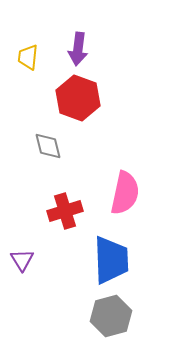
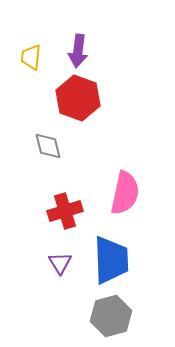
purple arrow: moved 2 px down
yellow trapezoid: moved 3 px right
purple triangle: moved 38 px right, 3 px down
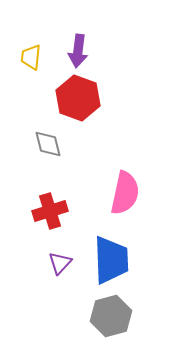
gray diamond: moved 2 px up
red cross: moved 15 px left
purple triangle: rotated 15 degrees clockwise
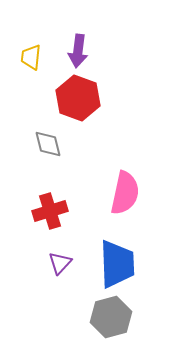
blue trapezoid: moved 6 px right, 4 px down
gray hexagon: moved 1 px down
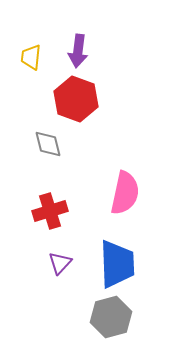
red hexagon: moved 2 px left, 1 px down
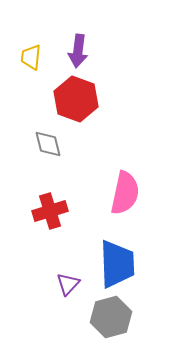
purple triangle: moved 8 px right, 21 px down
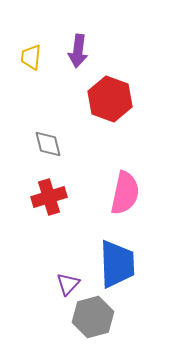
red hexagon: moved 34 px right
red cross: moved 1 px left, 14 px up
gray hexagon: moved 18 px left
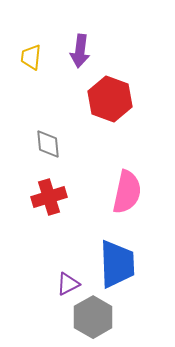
purple arrow: moved 2 px right
gray diamond: rotated 8 degrees clockwise
pink semicircle: moved 2 px right, 1 px up
purple triangle: rotated 20 degrees clockwise
gray hexagon: rotated 15 degrees counterclockwise
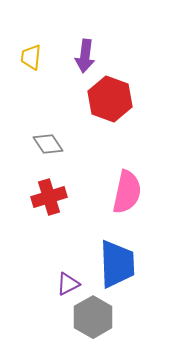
purple arrow: moved 5 px right, 5 px down
gray diamond: rotated 28 degrees counterclockwise
